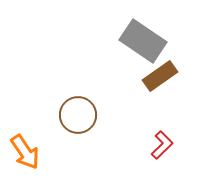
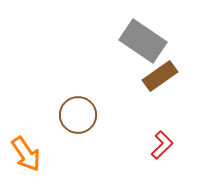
orange arrow: moved 1 px right, 2 px down
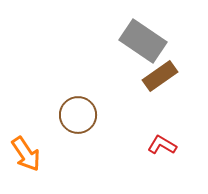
red L-shape: rotated 104 degrees counterclockwise
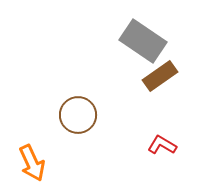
orange arrow: moved 6 px right, 9 px down; rotated 9 degrees clockwise
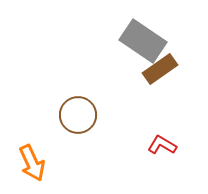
brown rectangle: moved 7 px up
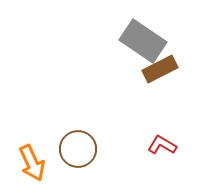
brown rectangle: rotated 8 degrees clockwise
brown circle: moved 34 px down
